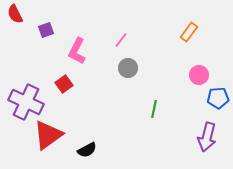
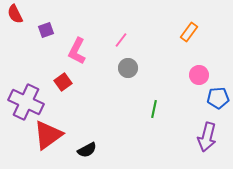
red square: moved 1 px left, 2 px up
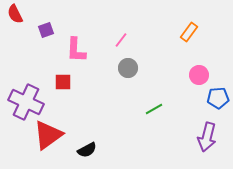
pink L-shape: moved 1 px left, 1 px up; rotated 24 degrees counterclockwise
red square: rotated 36 degrees clockwise
green line: rotated 48 degrees clockwise
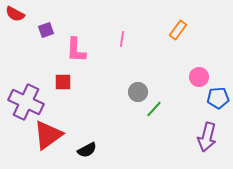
red semicircle: rotated 36 degrees counterclockwise
orange rectangle: moved 11 px left, 2 px up
pink line: moved 1 px right, 1 px up; rotated 28 degrees counterclockwise
gray circle: moved 10 px right, 24 px down
pink circle: moved 2 px down
green line: rotated 18 degrees counterclockwise
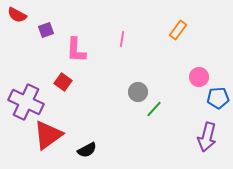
red semicircle: moved 2 px right, 1 px down
red square: rotated 36 degrees clockwise
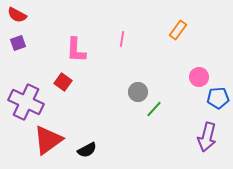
purple square: moved 28 px left, 13 px down
red triangle: moved 5 px down
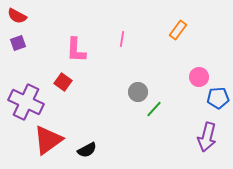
red semicircle: moved 1 px down
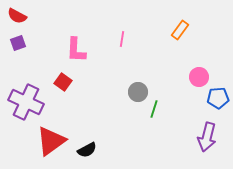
orange rectangle: moved 2 px right
green line: rotated 24 degrees counterclockwise
red triangle: moved 3 px right, 1 px down
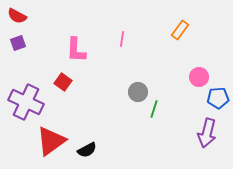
purple arrow: moved 4 px up
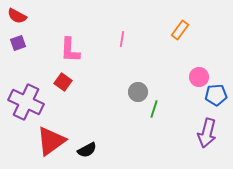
pink L-shape: moved 6 px left
blue pentagon: moved 2 px left, 3 px up
